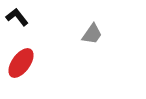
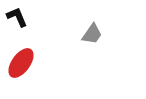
black L-shape: rotated 15 degrees clockwise
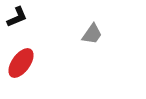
black L-shape: rotated 90 degrees clockwise
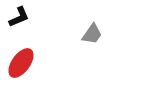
black L-shape: moved 2 px right
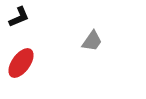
gray trapezoid: moved 7 px down
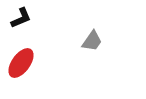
black L-shape: moved 2 px right, 1 px down
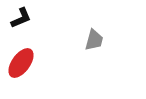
gray trapezoid: moved 2 px right, 1 px up; rotated 20 degrees counterclockwise
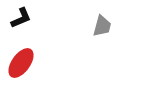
gray trapezoid: moved 8 px right, 14 px up
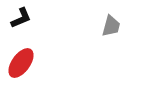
gray trapezoid: moved 9 px right
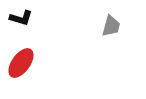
black L-shape: rotated 40 degrees clockwise
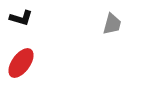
gray trapezoid: moved 1 px right, 2 px up
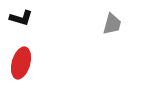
red ellipse: rotated 20 degrees counterclockwise
